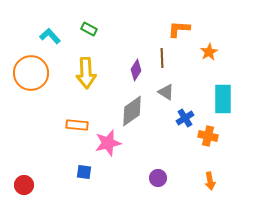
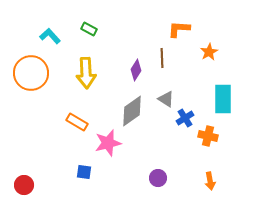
gray triangle: moved 7 px down
orange rectangle: moved 3 px up; rotated 25 degrees clockwise
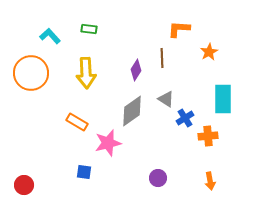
green rectangle: rotated 21 degrees counterclockwise
orange cross: rotated 18 degrees counterclockwise
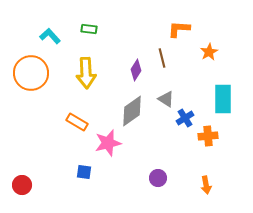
brown line: rotated 12 degrees counterclockwise
orange arrow: moved 4 px left, 4 px down
red circle: moved 2 px left
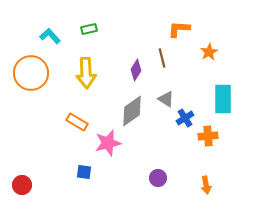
green rectangle: rotated 21 degrees counterclockwise
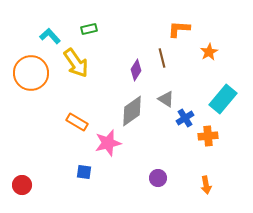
yellow arrow: moved 10 px left, 10 px up; rotated 32 degrees counterclockwise
cyan rectangle: rotated 40 degrees clockwise
